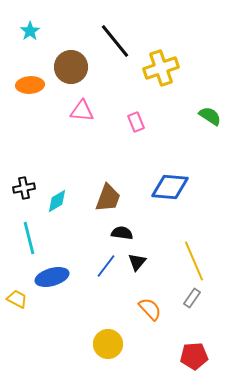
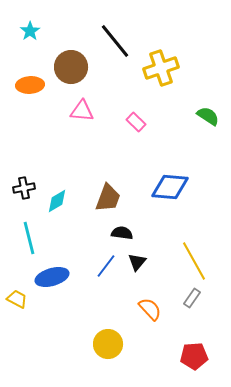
green semicircle: moved 2 px left
pink rectangle: rotated 24 degrees counterclockwise
yellow line: rotated 6 degrees counterclockwise
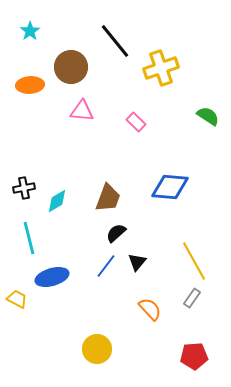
black semicircle: moved 6 px left; rotated 50 degrees counterclockwise
yellow circle: moved 11 px left, 5 px down
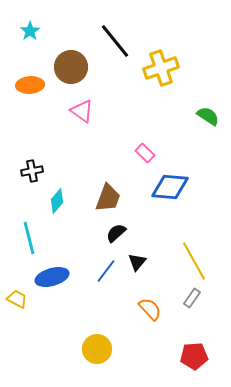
pink triangle: rotated 30 degrees clockwise
pink rectangle: moved 9 px right, 31 px down
black cross: moved 8 px right, 17 px up
cyan diamond: rotated 20 degrees counterclockwise
blue line: moved 5 px down
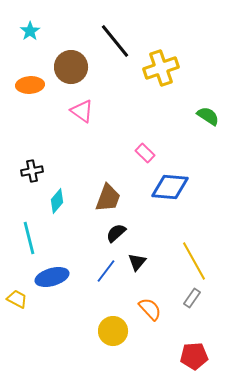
yellow circle: moved 16 px right, 18 px up
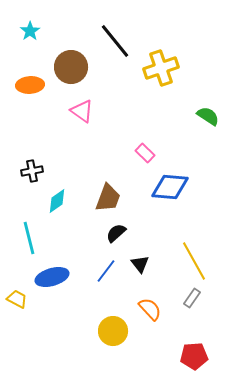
cyan diamond: rotated 15 degrees clockwise
black triangle: moved 3 px right, 2 px down; rotated 18 degrees counterclockwise
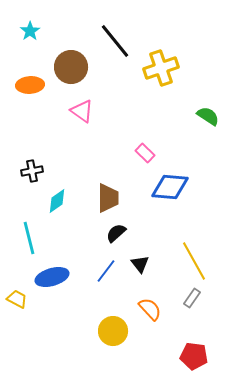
brown trapezoid: rotated 20 degrees counterclockwise
red pentagon: rotated 12 degrees clockwise
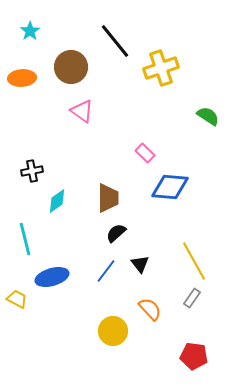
orange ellipse: moved 8 px left, 7 px up
cyan line: moved 4 px left, 1 px down
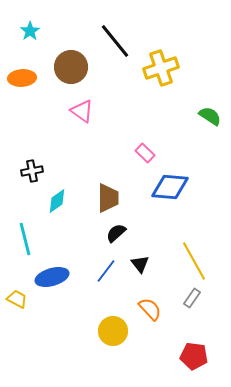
green semicircle: moved 2 px right
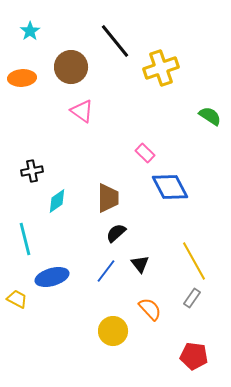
blue diamond: rotated 57 degrees clockwise
